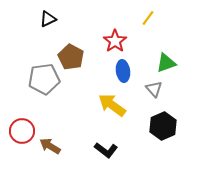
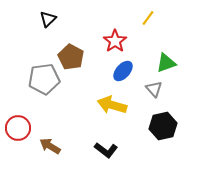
black triangle: rotated 18 degrees counterclockwise
blue ellipse: rotated 50 degrees clockwise
yellow arrow: rotated 20 degrees counterclockwise
black hexagon: rotated 12 degrees clockwise
red circle: moved 4 px left, 3 px up
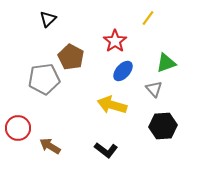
black hexagon: rotated 8 degrees clockwise
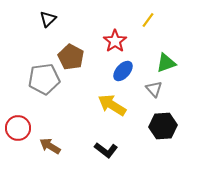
yellow line: moved 2 px down
yellow arrow: rotated 16 degrees clockwise
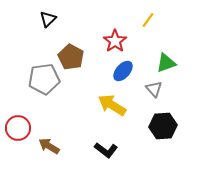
brown arrow: moved 1 px left
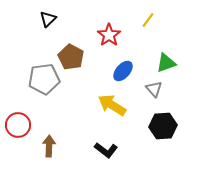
red star: moved 6 px left, 6 px up
red circle: moved 3 px up
brown arrow: rotated 60 degrees clockwise
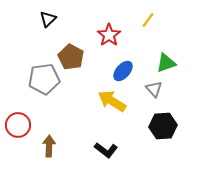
yellow arrow: moved 4 px up
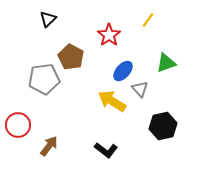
gray triangle: moved 14 px left
black hexagon: rotated 8 degrees counterclockwise
brown arrow: rotated 35 degrees clockwise
